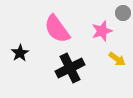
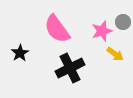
gray circle: moved 9 px down
yellow arrow: moved 2 px left, 5 px up
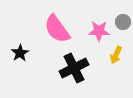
pink star: moved 3 px left; rotated 20 degrees clockwise
yellow arrow: moved 1 px right, 1 px down; rotated 78 degrees clockwise
black cross: moved 4 px right
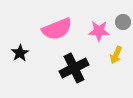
pink semicircle: rotated 76 degrees counterclockwise
